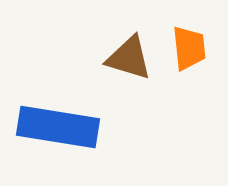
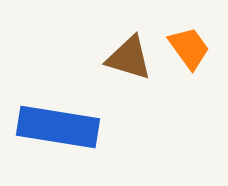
orange trapezoid: rotated 30 degrees counterclockwise
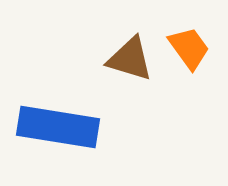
brown triangle: moved 1 px right, 1 px down
